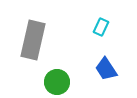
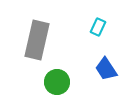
cyan rectangle: moved 3 px left
gray rectangle: moved 4 px right
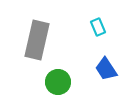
cyan rectangle: rotated 48 degrees counterclockwise
green circle: moved 1 px right
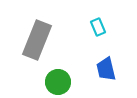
gray rectangle: rotated 9 degrees clockwise
blue trapezoid: rotated 20 degrees clockwise
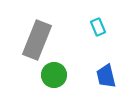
blue trapezoid: moved 7 px down
green circle: moved 4 px left, 7 px up
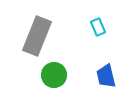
gray rectangle: moved 4 px up
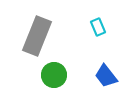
blue trapezoid: rotated 25 degrees counterclockwise
